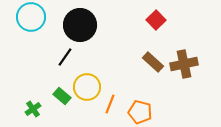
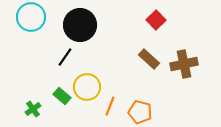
brown rectangle: moved 4 px left, 3 px up
orange line: moved 2 px down
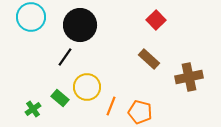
brown cross: moved 5 px right, 13 px down
green rectangle: moved 2 px left, 2 px down
orange line: moved 1 px right
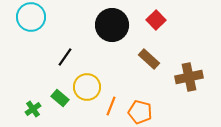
black circle: moved 32 px right
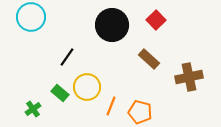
black line: moved 2 px right
green rectangle: moved 5 px up
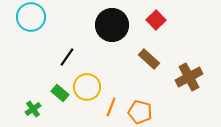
brown cross: rotated 16 degrees counterclockwise
orange line: moved 1 px down
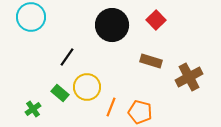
brown rectangle: moved 2 px right, 2 px down; rotated 25 degrees counterclockwise
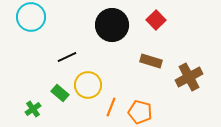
black line: rotated 30 degrees clockwise
yellow circle: moved 1 px right, 2 px up
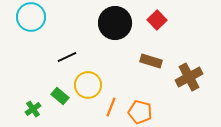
red square: moved 1 px right
black circle: moved 3 px right, 2 px up
green rectangle: moved 3 px down
